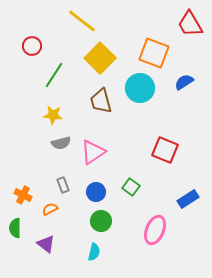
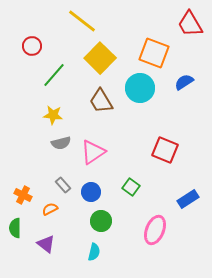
green line: rotated 8 degrees clockwise
brown trapezoid: rotated 16 degrees counterclockwise
gray rectangle: rotated 21 degrees counterclockwise
blue circle: moved 5 px left
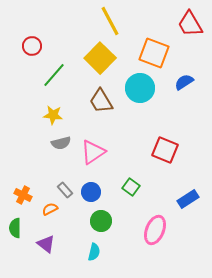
yellow line: moved 28 px right; rotated 24 degrees clockwise
gray rectangle: moved 2 px right, 5 px down
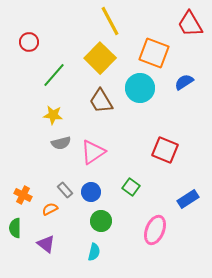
red circle: moved 3 px left, 4 px up
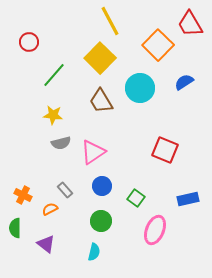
orange square: moved 4 px right, 8 px up; rotated 24 degrees clockwise
green square: moved 5 px right, 11 px down
blue circle: moved 11 px right, 6 px up
blue rectangle: rotated 20 degrees clockwise
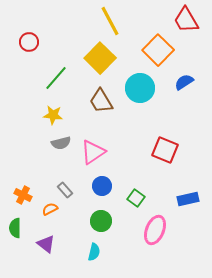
red trapezoid: moved 4 px left, 4 px up
orange square: moved 5 px down
green line: moved 2 px right, 3 px down
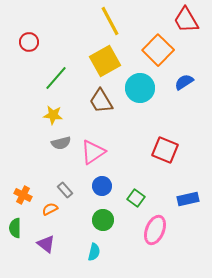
yellow square: moved 5 px right, 3 px down; rotated 16 degrees clockwise
green circle: moved 2 px right, 1 px up
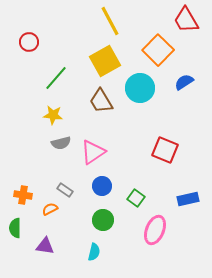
gray rectangle: rotated 14 degrees counterclockwise
orange cross: rotated 18 degrees counterclockwise
purple triangle: moved 1 px left, 2 px down; rotated 30 degrees counterclockwise
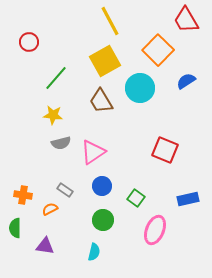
blue semicircle: moved 2 px right, 1 px up
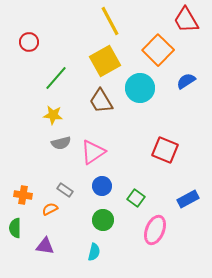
blue rectangle: rotated 15 degrees counterclockwise
